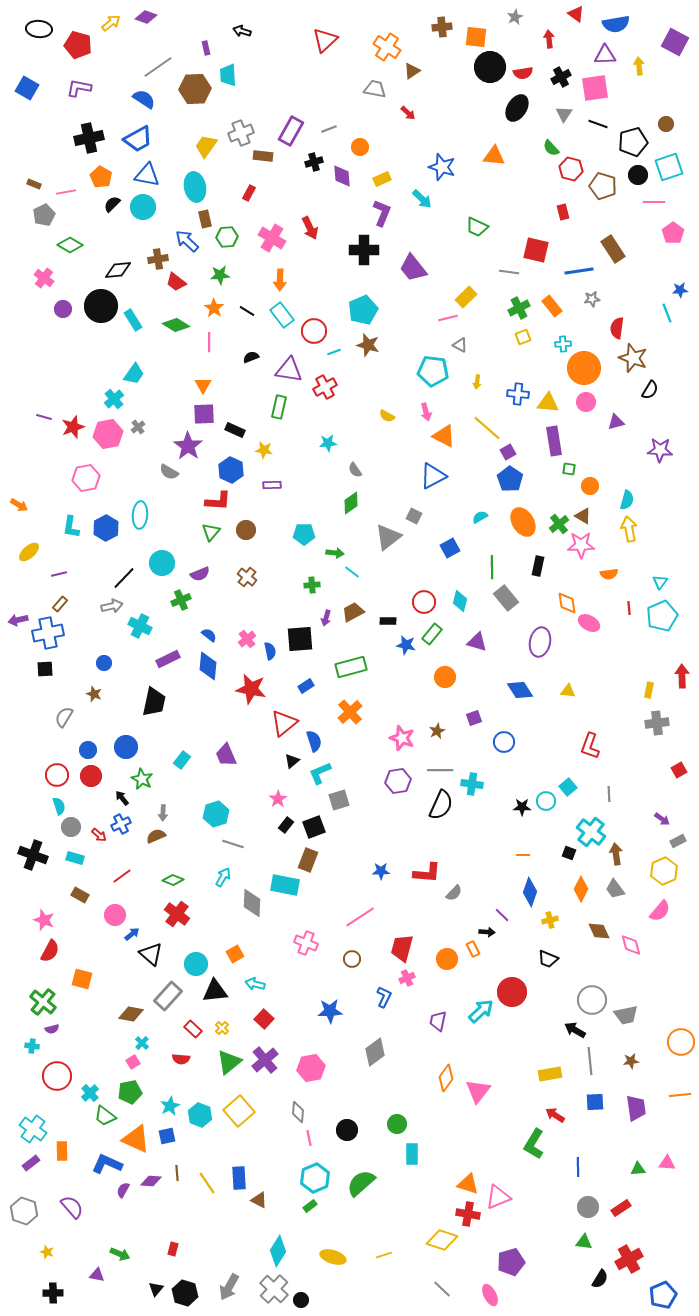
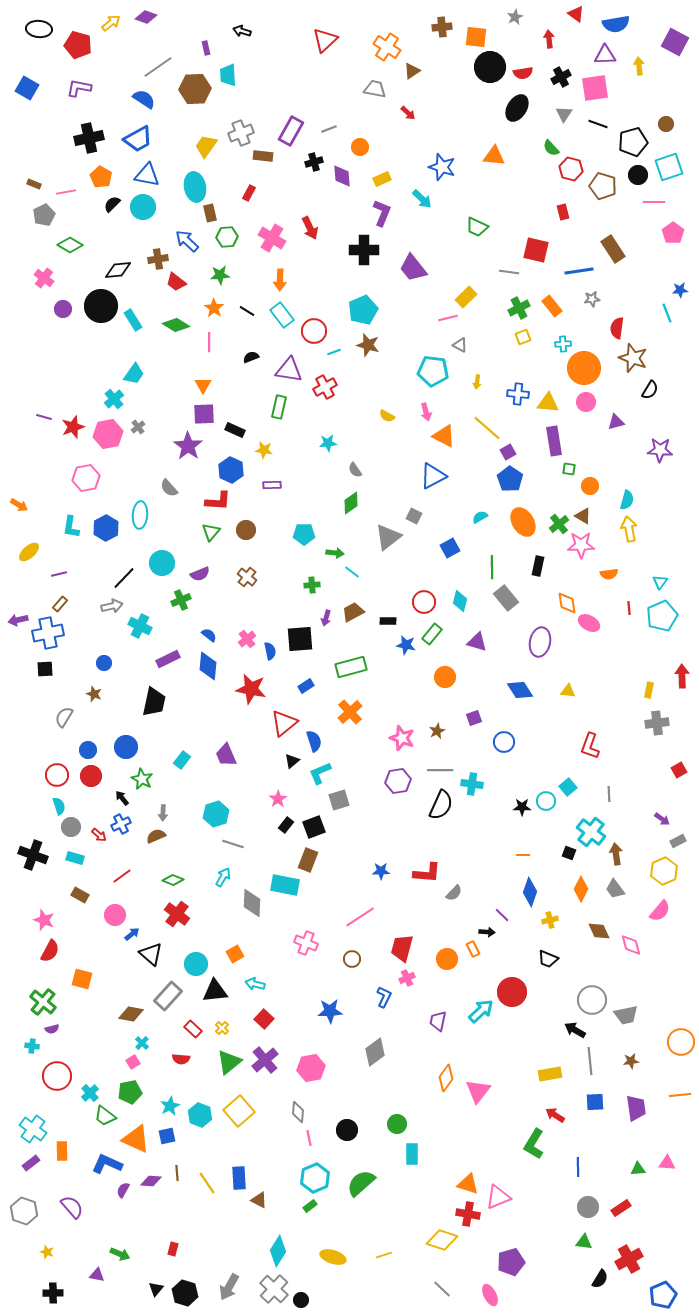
brown rectangle at (205, 219): moved 5 px right, 6 px up
gray semicircle at (169, 472): moved 16 px down; rotated 18 degrees clockwise
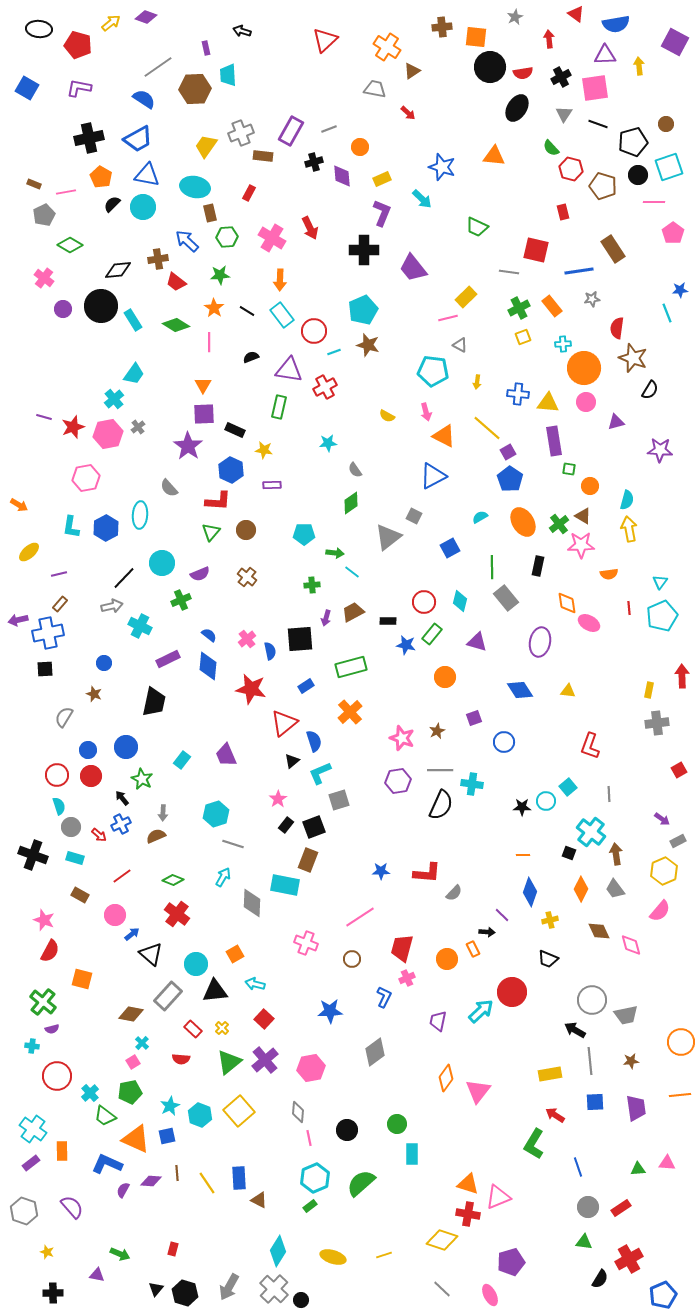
cyan ellipse at (195, 187): rotated 68 degrees counterclockwise
blue line at (578, 1167): rotated 18 degrees counterclockwise
